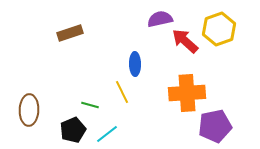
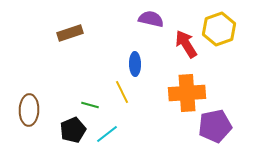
purple semicircle: moved 9 px left; rotated 25 degrees clockwise
red arrow: moved 1 px right, 3 px down; rotated 16 degrees clockwise
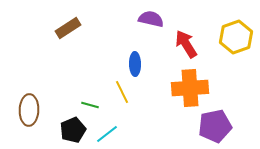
yellow hexagon: moved 17 px right, 8 px down
brown rectangle: moved 2 px left, 5 px up; rotated 15 degrees counterclockwise
orange cross: moved 3 px right, 5 px up
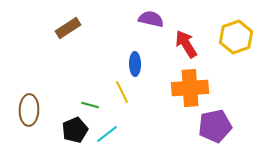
black pentagon: moved 2 px right
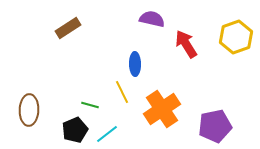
purple semicircle: moved 1 px right
orange cross: moved 28 px left, 21 px down; rotated 30 degrees counterclockwise
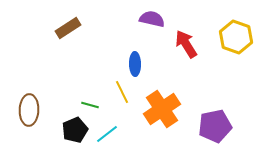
yellow hexagon: rotated 20 degrees counterclockwise
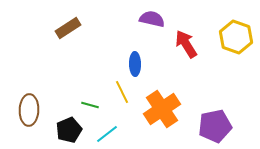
black pentagon: moved 6 px left
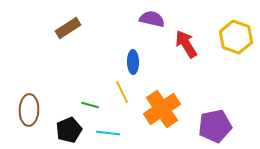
blue ellipse: moved 2 px left, 2 px up
cyan line: moved 1 px right, 1 px up; rotated 45 degrees clockwise
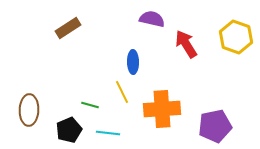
orange cross: rotated 30 degrees clockwise
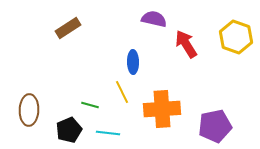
purple semicircle: moved 2 px right
